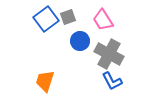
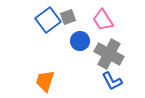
blue square: moved 2 px right, 1 px down
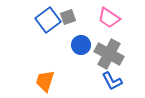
pink trapezoid: moved 6 px right, 2 px up; rotated 25 degrees counterclockwise
blue circle: moved 1 px right, 4 px down
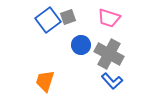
pink trapezoid: rotated 15 degrees counterclockwise
blue L-shape: rotated 15 degrees counterclockwise
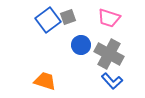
orange trapezoid: rotated 90 degrees clockwise
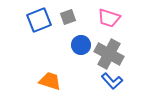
blue square: moved 9 px left; rotated 15 degrees clockwise
orange trapezoid: moved 5 px right
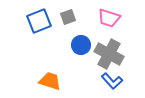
blue square: moved 1 px down
